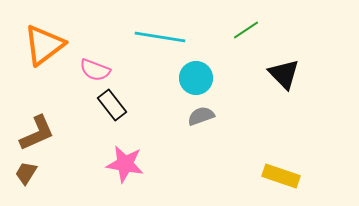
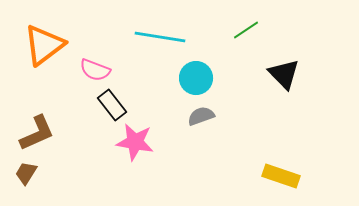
pink star: moved 10 px right, 22 px up
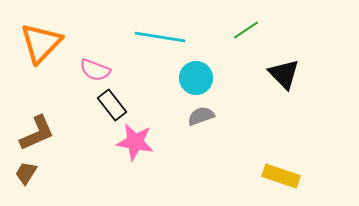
orange triangle: moved 3 px left, 2 px up; rotated 9 degrees counterclockwise
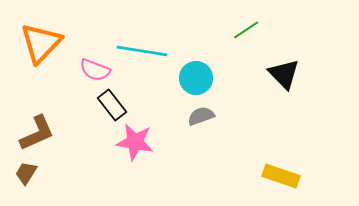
cyan line: moved 18 px left, 14 px down
